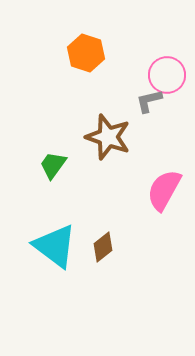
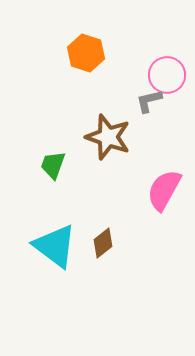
green trapezoid: rotated 16 degrees counterclockwise
brown diamond: moved 4 px up
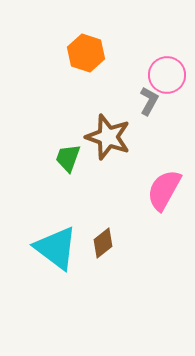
gray L-shape: rotated 132 degrees clockwise
green trapezoid: moved 15 px right, 7 px up
cyan triangle: moved 1 px right, 2 px down
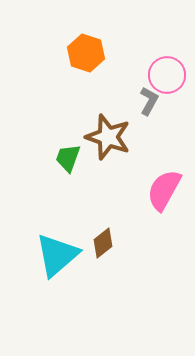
cyan triangle: moved 1 px right, 7 px down; rotated 42 degrees clockwise
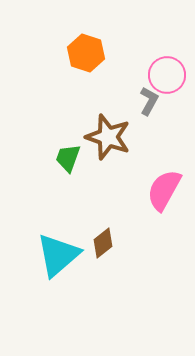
cyan triangle: moved 1 px right
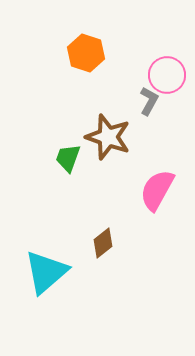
pink semicircle: moved 7 px left
cyan triangle: moved 12 px left, 17 px down
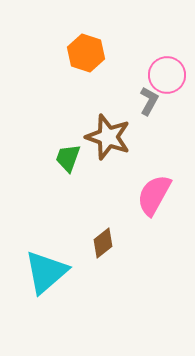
pink semicircle: moved 3 px left, 5 px down
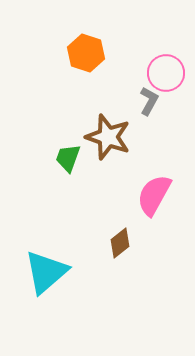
pink circle: moved 1 px left, 2 px up
brown diamond: moved 17 px right
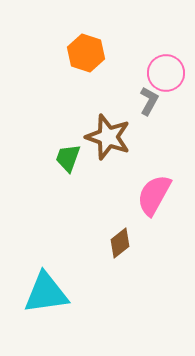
cyan triangle: moved 21 px down; rotated 33 degrees clockwise
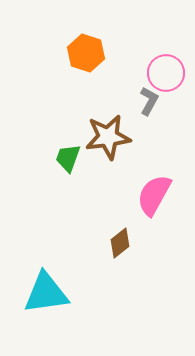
brown star: rotated 27 degrees counterclockwise
